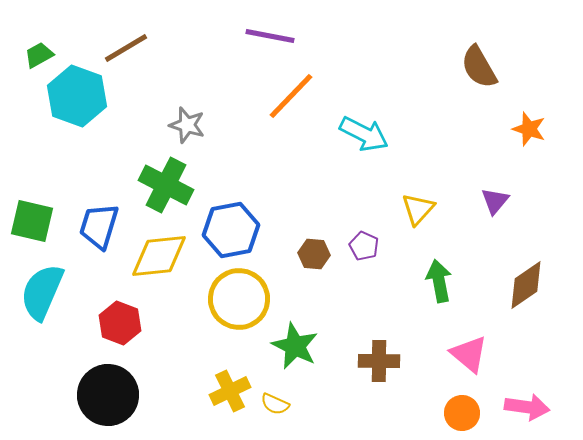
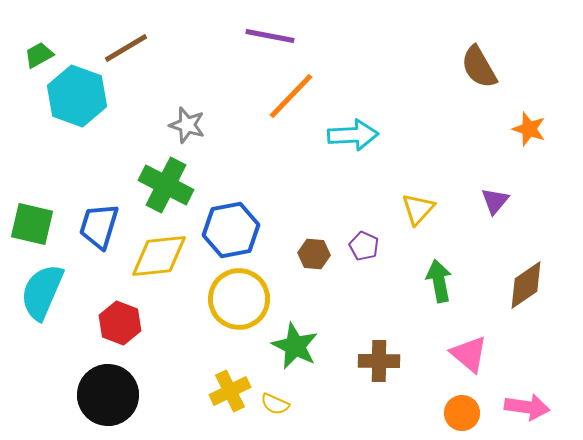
cyan arrow: moved 11 px left, 1 px down; rotated 30 degrees counterclockwise
green square: moved 3 px down
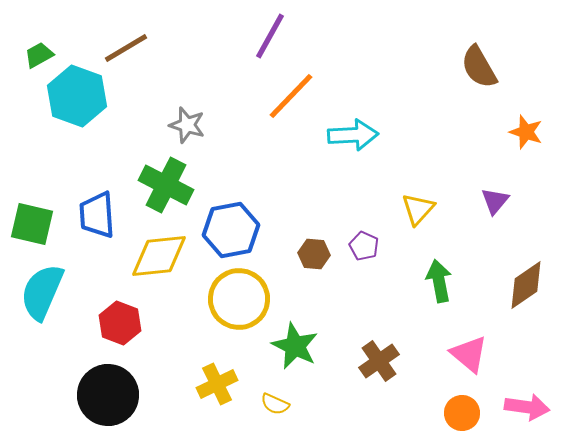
purple line: rotated 72 degrees counterclockwise
orange star: moved 3 px left, 3 px down
blue trapezoid: moved 2 px left, 11 px up; rotated 21 degrees counterclockwise
brown cross: rotated 36 degrees counterclockwise
yellow cross: moved 13 px left, 7 px up
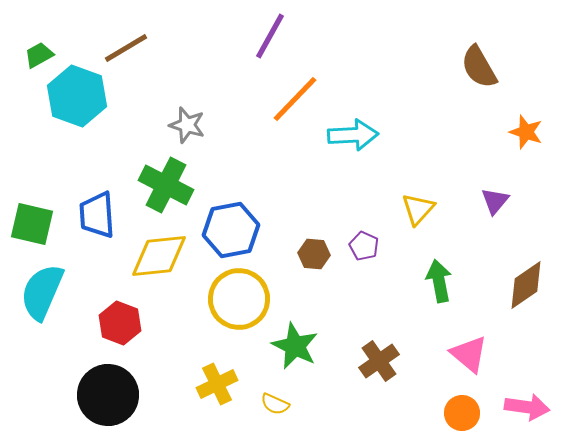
orange line: moved 4 px right, 3 px down
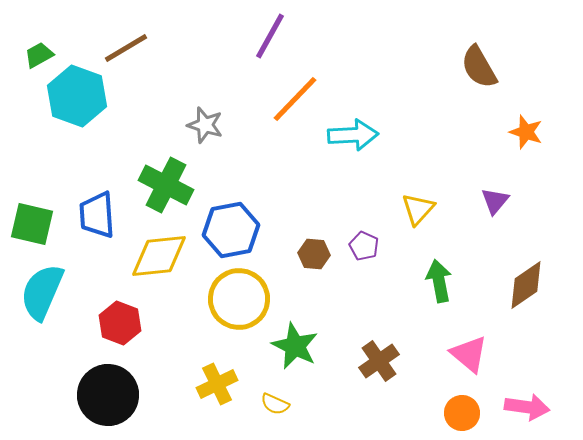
gray star: moved 18 px right
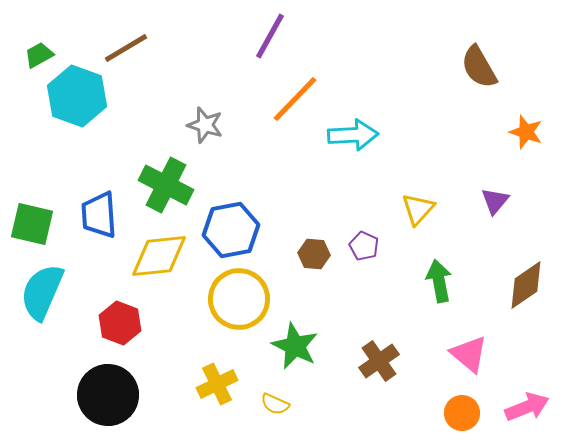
blue trapezoid: moved 2 px right
pink arrow: rotated 30 degrees counterclockwise
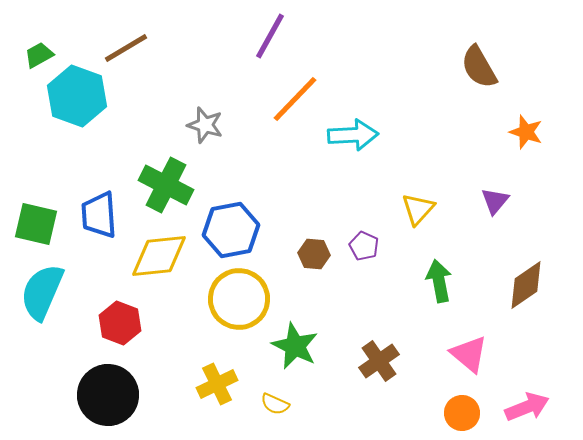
green square: moved 4 px right
